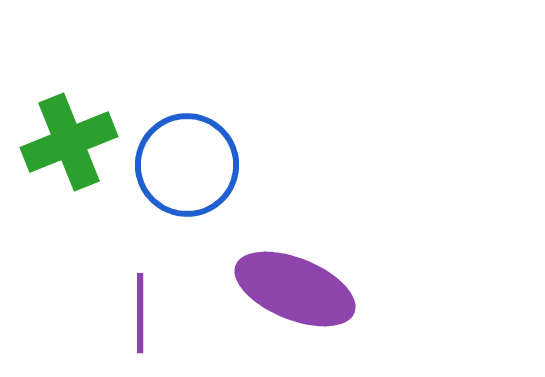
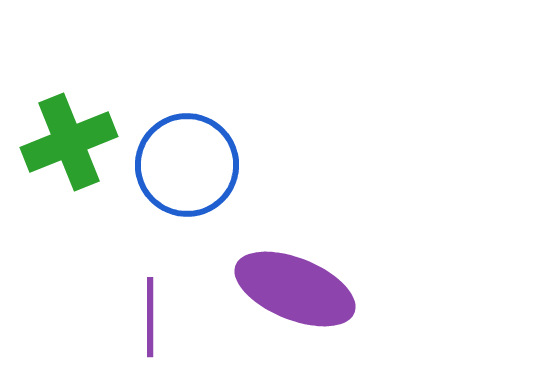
purple line: moved 10 px right, 4 px down
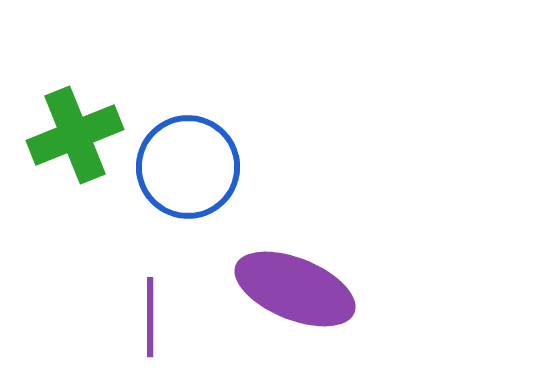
green cross: moved 6 px right, 7 px up
blue circle: moved 1 px right, 2 px down
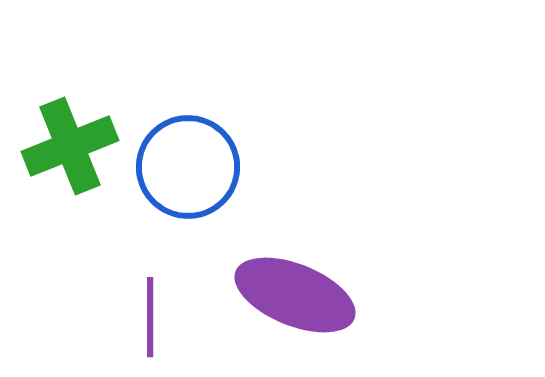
green cross: moved 5 px left, 11 px down
purple ellipse: moved 6 px down
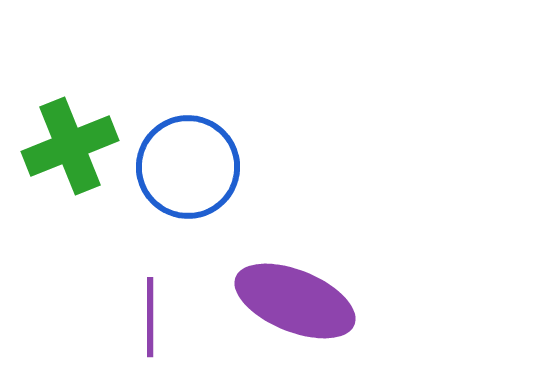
purple ellipse: moved 6 px down
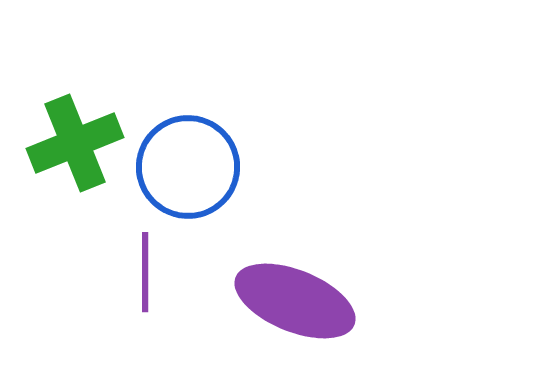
green cross: moved 5 px right, 3 px up
purple line: moved 5 px left, 45 px up
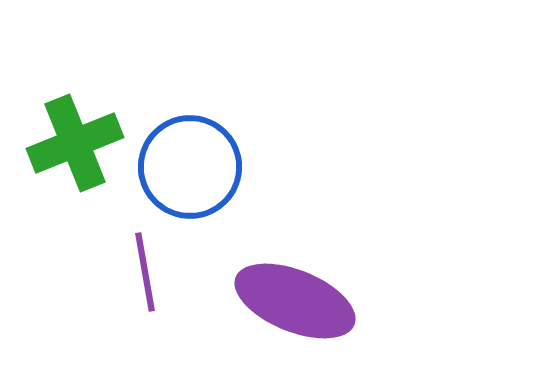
blue circle: moved 2 px right
purple line: rotated 10 degrees counterclockwise
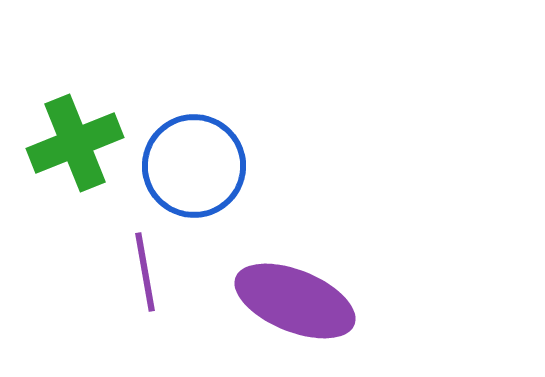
blue circle: moved 4 px right, 1 px up
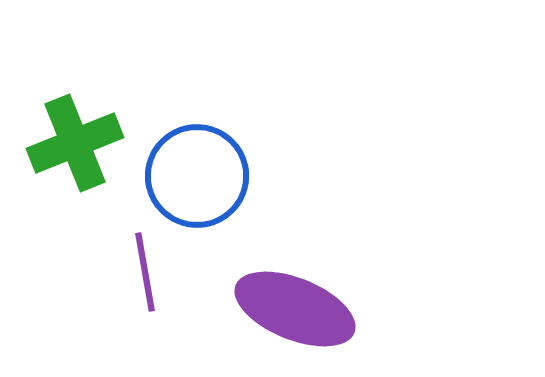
blue circle: moved 3 px right, 10 px down
purple ellipse: moved 8 px down
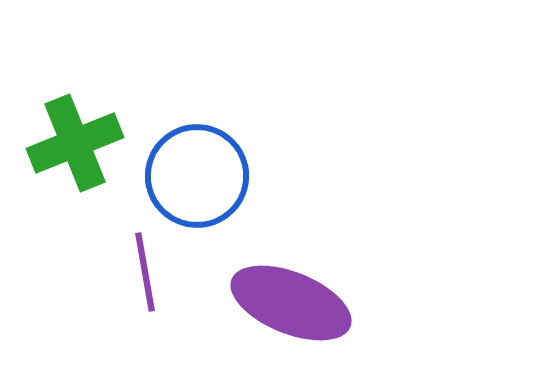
purple ellipse: moved 4 px left, 6 px up
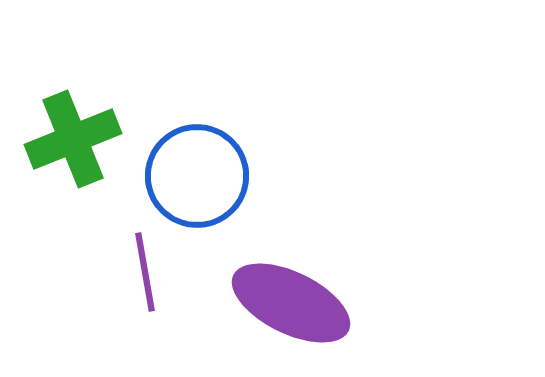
green cross: moved 2 px left, 4 px up
purple ellipse: rotated 4 degrees clockwise
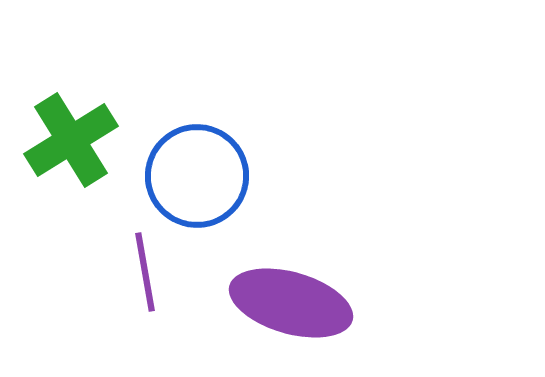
green cross: moved 2 px left, 1 px down; rotated 10 degrees counterclockwise
purple ellipse: rotated 10 degrees counterclockwise
